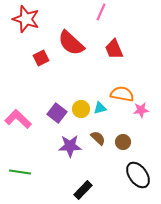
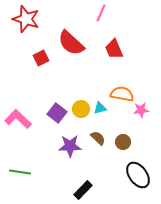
pink line: moved 1 px down
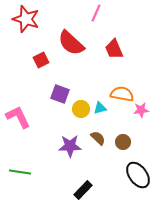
pink line: moved 5 px left
red square: moved 2 px down
purple square: moved 3 px right, 19 px up; rotated 18 degrees counterclockwise
pink L-shape: moved 2 px up; rotated 20 degrees clockwise
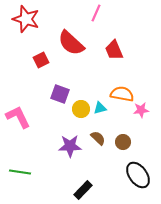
red trapezoid: moved 1 px down
